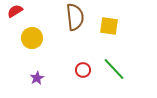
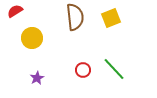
yellow square: moved 2 px right, 8 px up; rotated 30 degrees counterclockwise
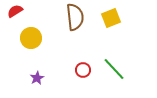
yellow circle: moved 1 px left
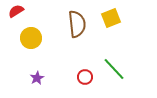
red semicircle: moved 1 px right
brown semicircle: moved 2 px right, 7 px down
red circle: moved 2 px right, 7 px down
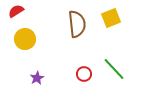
yellow circle: moved 6 px left, 1 px down
red circle: moved 1 px left, 3 px up
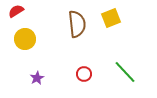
green line: moved 11 px right, 3 px down
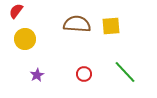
red semicircle: rotated 21 degrees counterclockwise
yellow square: moved 8 px down; rotated 18 degrees clockwise
brown semicircle: rotated 80 degrees counterclockwise
purple star: moved 3 px up
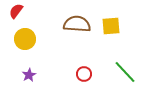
purple star: moved 8 px left
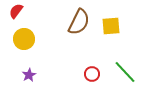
brown semicircle: moved 2 px right, 2 px up; rotated 112 degrees clockwise
yellow circle: moved 1 px left
red circle: moved 8 px right
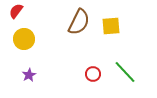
red circle: moved 1 px right
